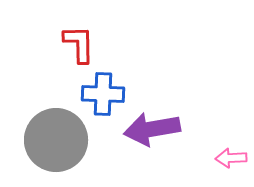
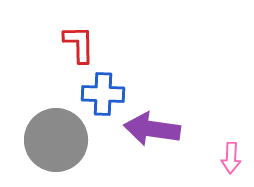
purple arrow: rotated 18 degrees clockwise
pink arrow: rotated 84 degrees counterclockwise
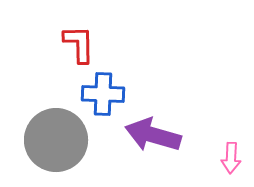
purple arrow: moved 1 px right, 6 px down; rotated 8 degrees clockwise
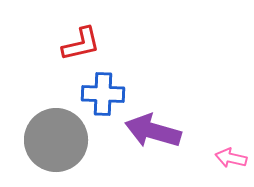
red L-shape: moved 2 px right; rotated 78 degrees clockwise
purple arrow: moved 4 px up
pink arrow: rotated 100 degrees clockwise
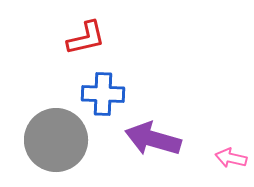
red L-shape: moved 5 px right, 6 px up
purple arrow: moved 8 px down
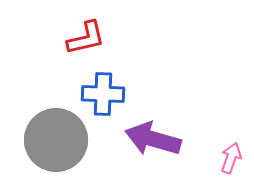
pink arrow: rotated 96 degrees clockwise
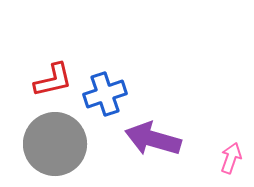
red L-shape: moved 33 px left, 42 px down
blue cross: moved 2 px right; rotated 21 degrees counterclockwise
gray circle: moved 1 px left, 4 px down
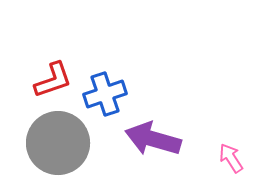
red L-shape: rotated 6 degrees counterclockwise
gray circle: moved 3 px right, 1 px up
pink arrow: rotated 52 degrees counterclockwise
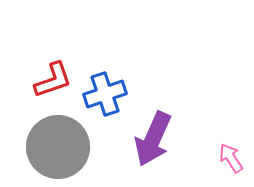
purple arrow: rotated 82 degrees counterclockwise
gray circle: moved 4 px down
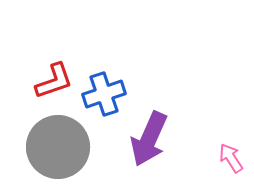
red L-shape: moved 1 px right, 1 px down
blue cross: moved 1 px left
purple arrow: moved 4 px left
